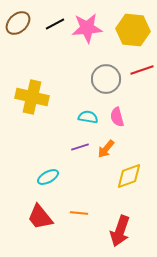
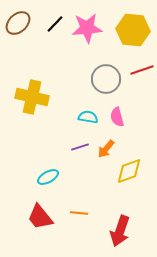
black line: rotated 18 degrees counterclockwise
yellow diamond: moved 5 px up
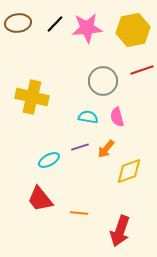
brown ellipse: rotated 35 degrees clockwise
yellow hexagon: rotated 16 degrees counterclockwise
gray circle: moved 3 px left, 2 px down
cyan ellipse: moved 1 px right, 17 px up
red trapezoid: moved 18 px up
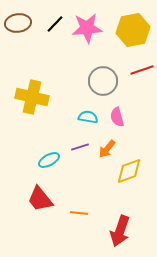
orange arrow: moved 1 px right
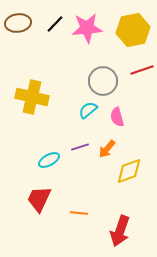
cyan semicircle: moved 7 px up; rotated 48 degrees counterclockwise
red trapezoid: moved 1 px left; rotated 64 degrees clockwise
